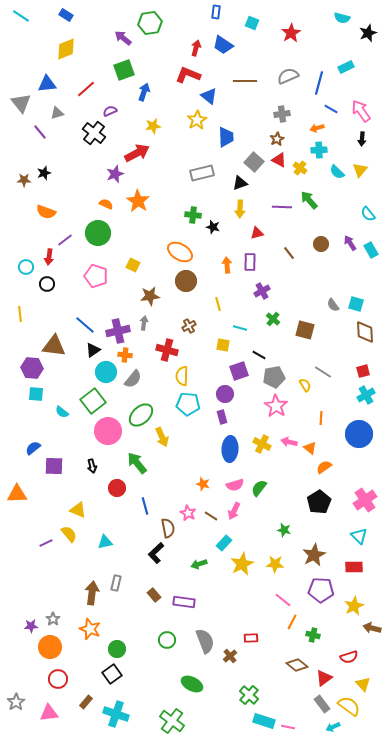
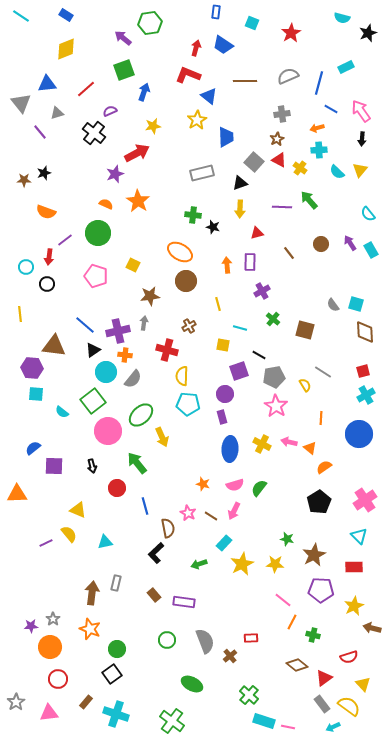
green star at (284, 530): moved 3 px right, 9 px down
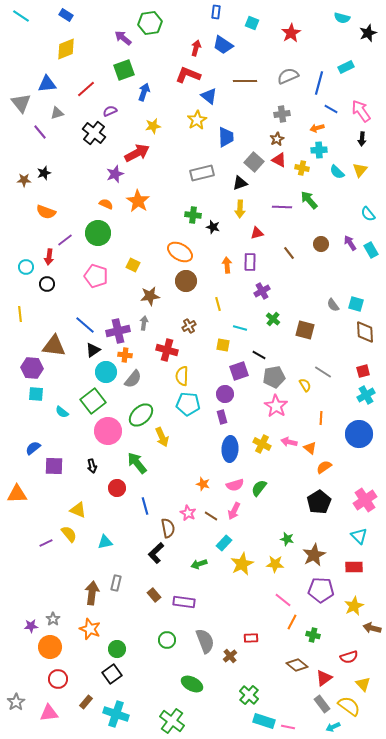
yellow cross at (300, 168): moved 2 px right; rotated 24 degrees counterclockwise
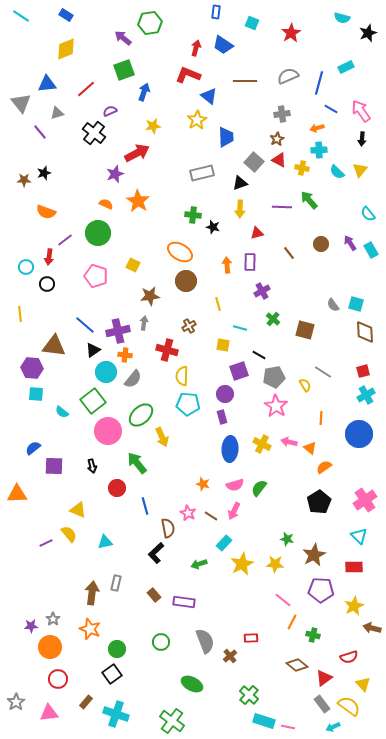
green circle at (167, 640): moved 6 px left, 2 px down
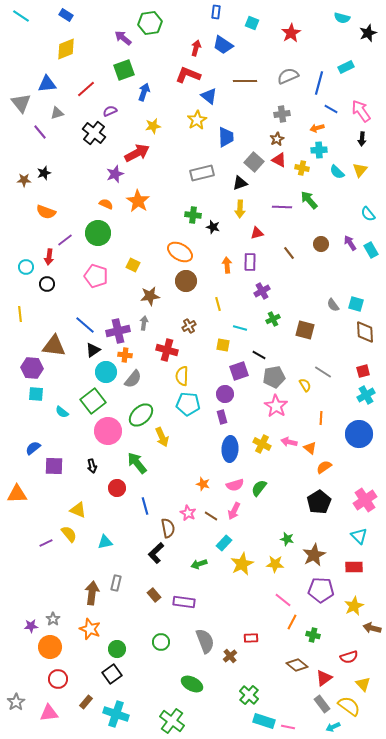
green cross at (273, 319): rotated 24 degrees clockwise
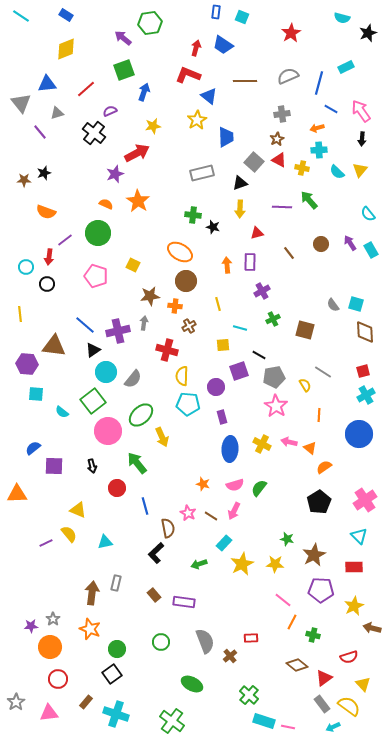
cyan square at (252, 23): moved 10 px left, 6 px up
yellow square at (223, 345): rotated 16 degrees counterclockwise
orange cross at (125, 355): moved 50 px right, 49 px up
purple hexagon at (32, 368): moved 5 px left, 4 px up
purple circle at (225, 394): moved 9 px left, 7 px up
orange line at (321, 418): moved 2 px left, 3 px up
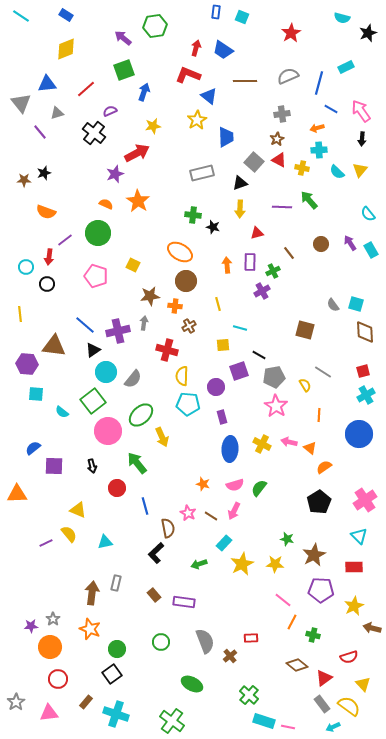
green hexagon at (150, 23): moved 5 px right, 3 px down
blue trapezoid at (223, 45): moved 5 px down
green cross at (273, 319): moved 48 px up
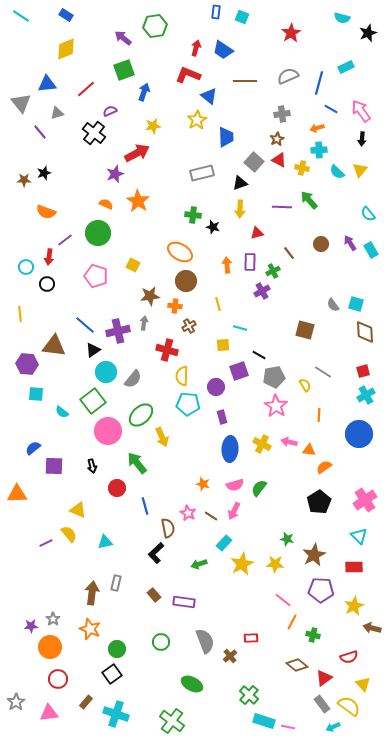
orange triangle at (310, 448): moved 1 px left, 2 px down; rotated 32 degrees counterclockwise
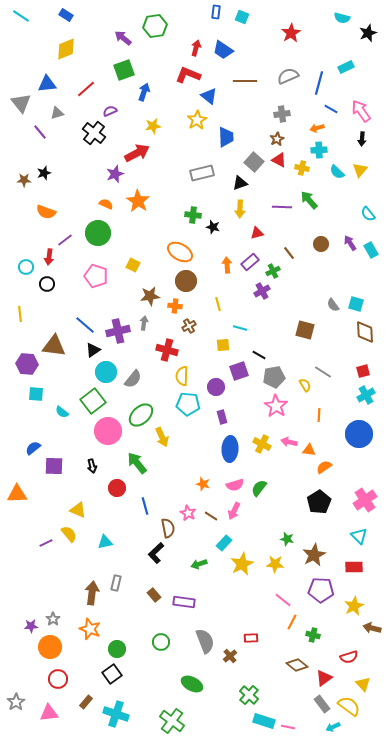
purple rectangle at (250, 262): rotated 48 degrees clockwise
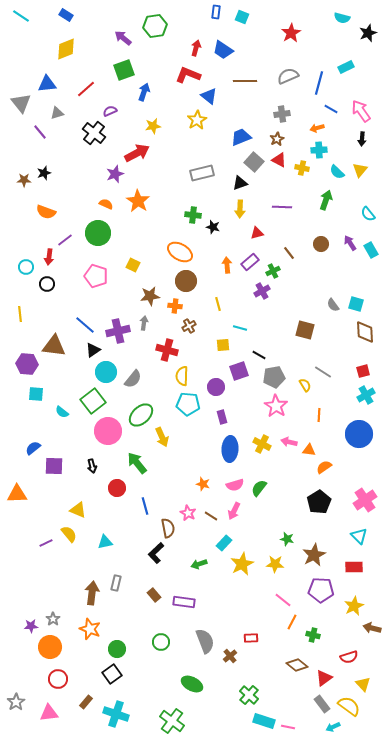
blue trapezoid at (226, 137): moved 15 px right; rotated 110 degrees counterclockwise
green arrow at (309, 200): moved 17 px right; rotated 60 degrees clockwise
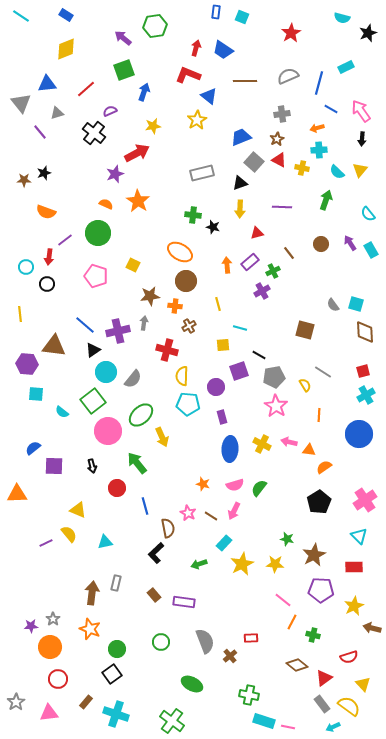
green cross at (249, 695): rotated 30 degrees counterclockwise
